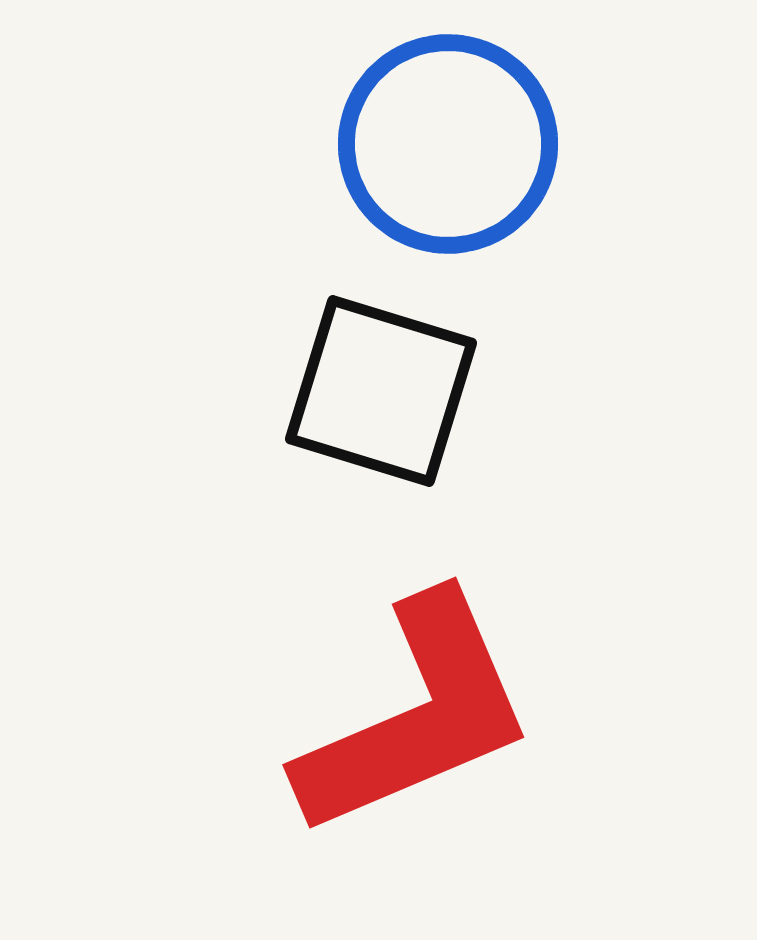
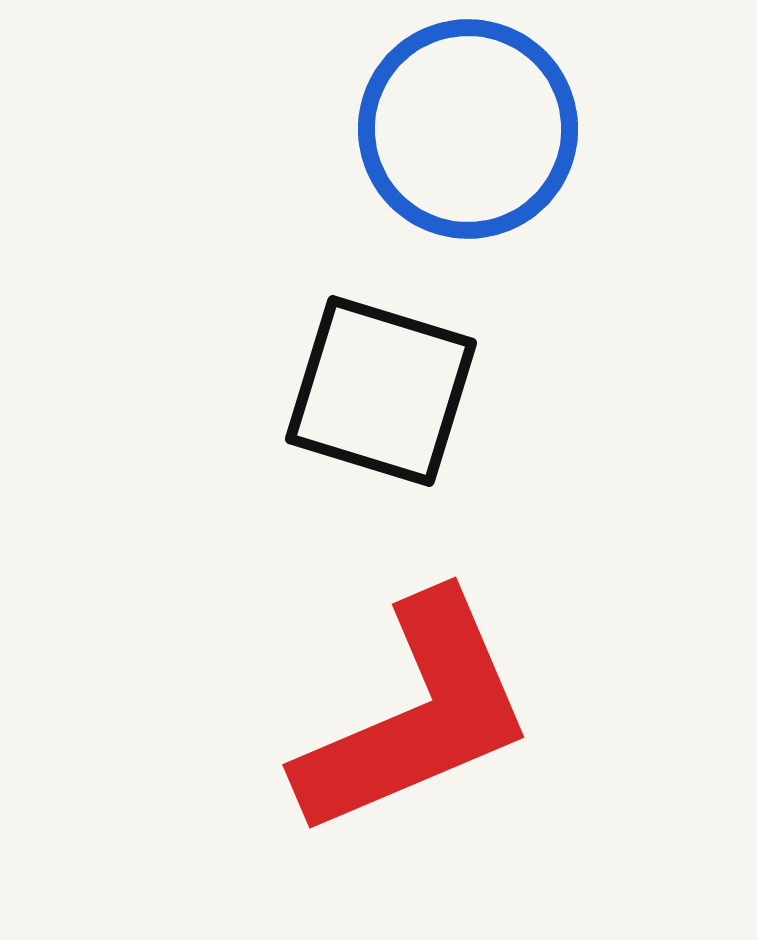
blue circle: moved 20 px right, 15 px up
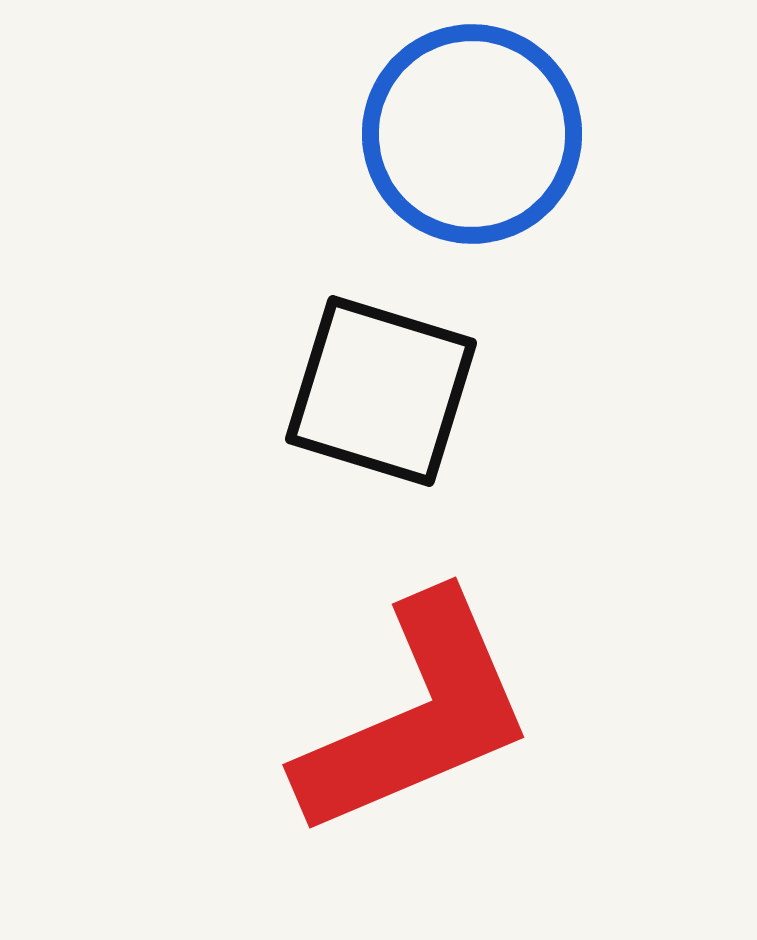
blue circle: moved 4 px right, 5 px down
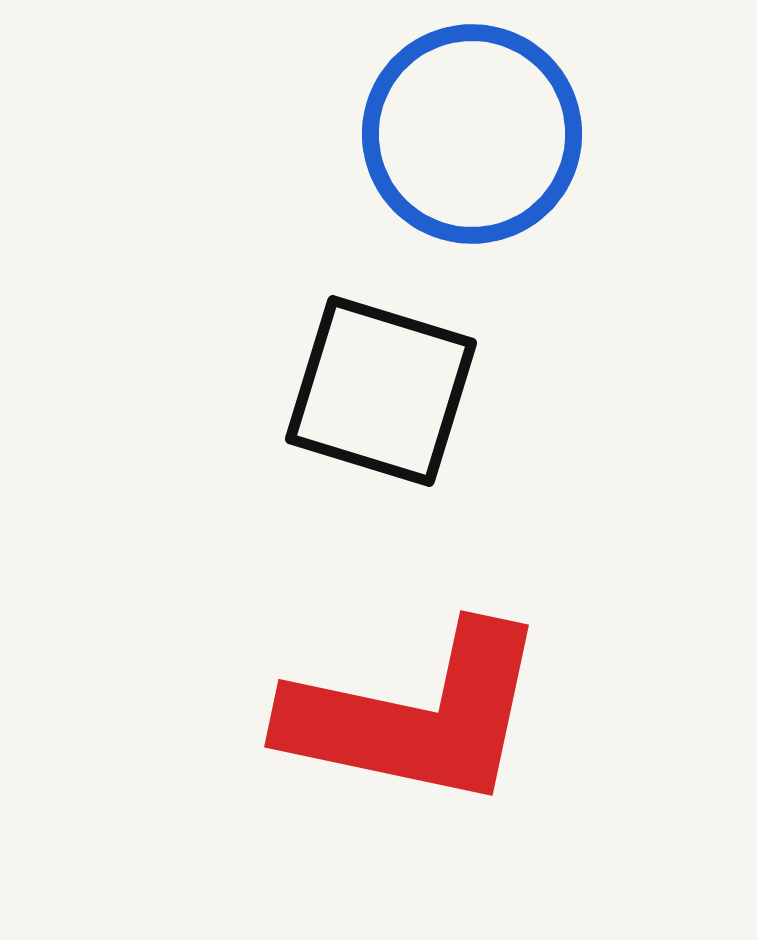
red L-shape: rotated 35 degrees clockwise
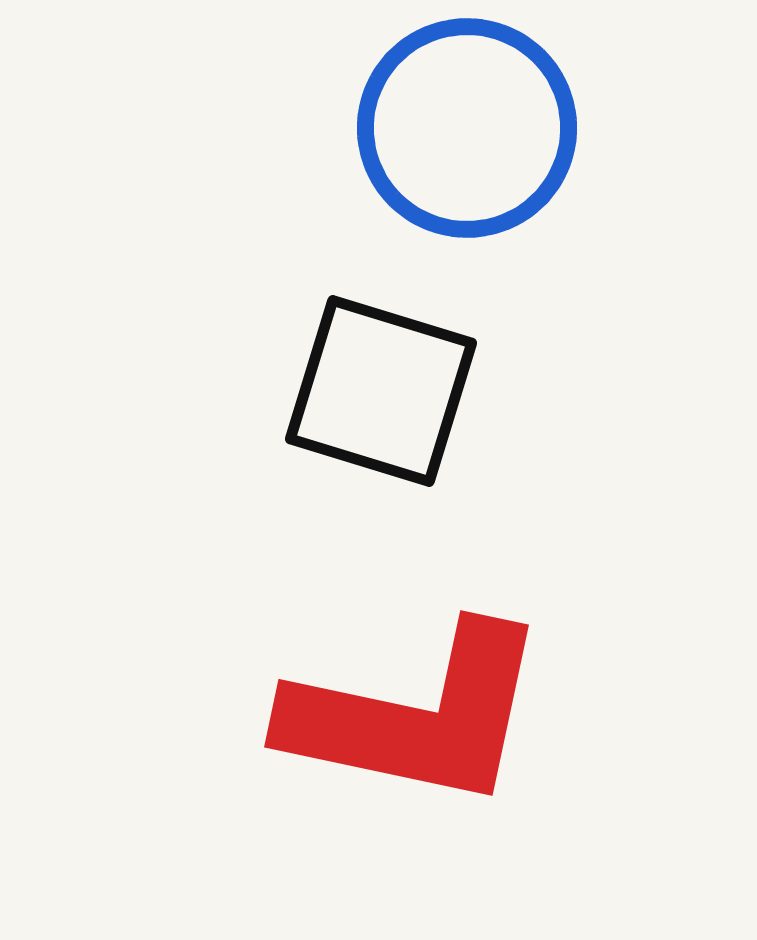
blue circle: moved 5 px left, 6 px up
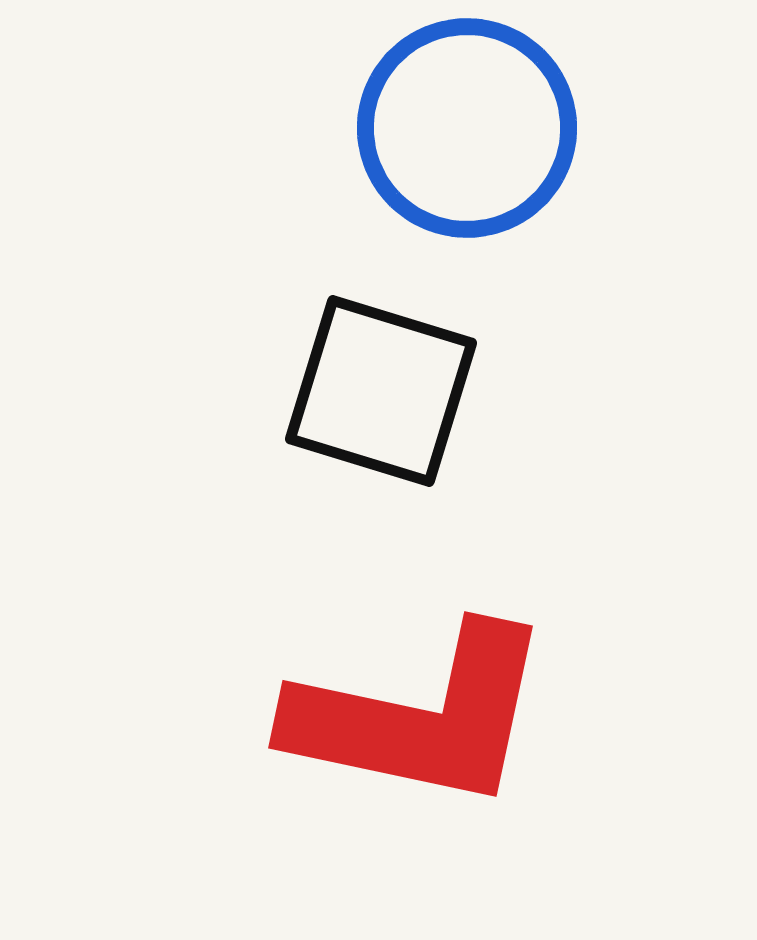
red L-shape: moved 4 px right, 1 px down
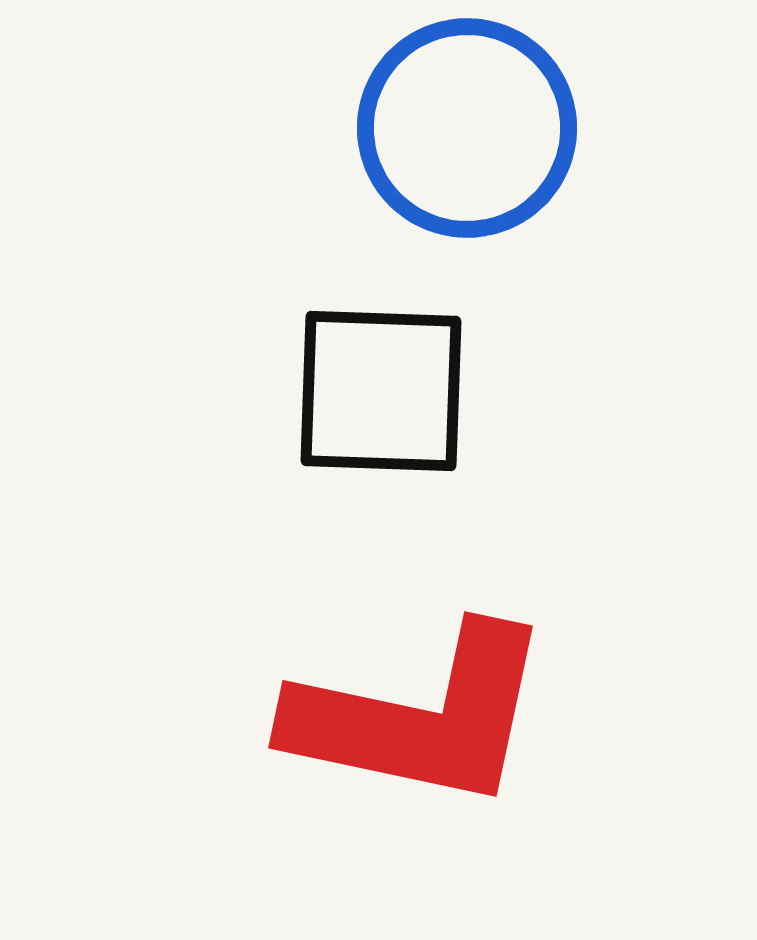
black square: rotated 15 degrees counterclockwise
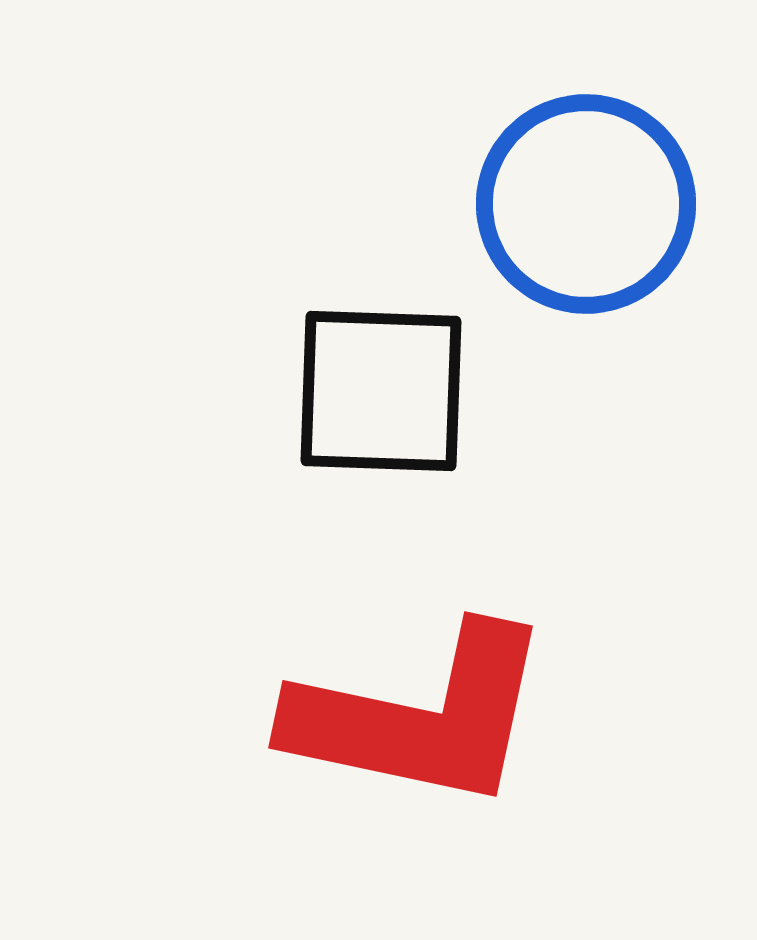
blue circle: moved 119 px right, 76 px down
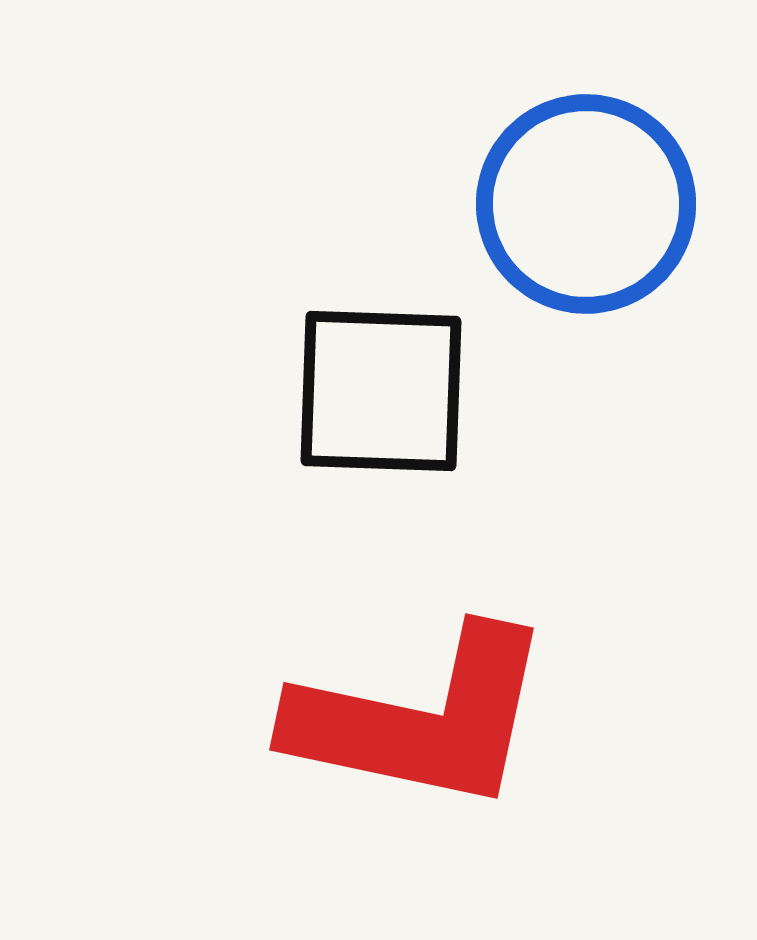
red L-shape: moved 1 px right, 2 px down
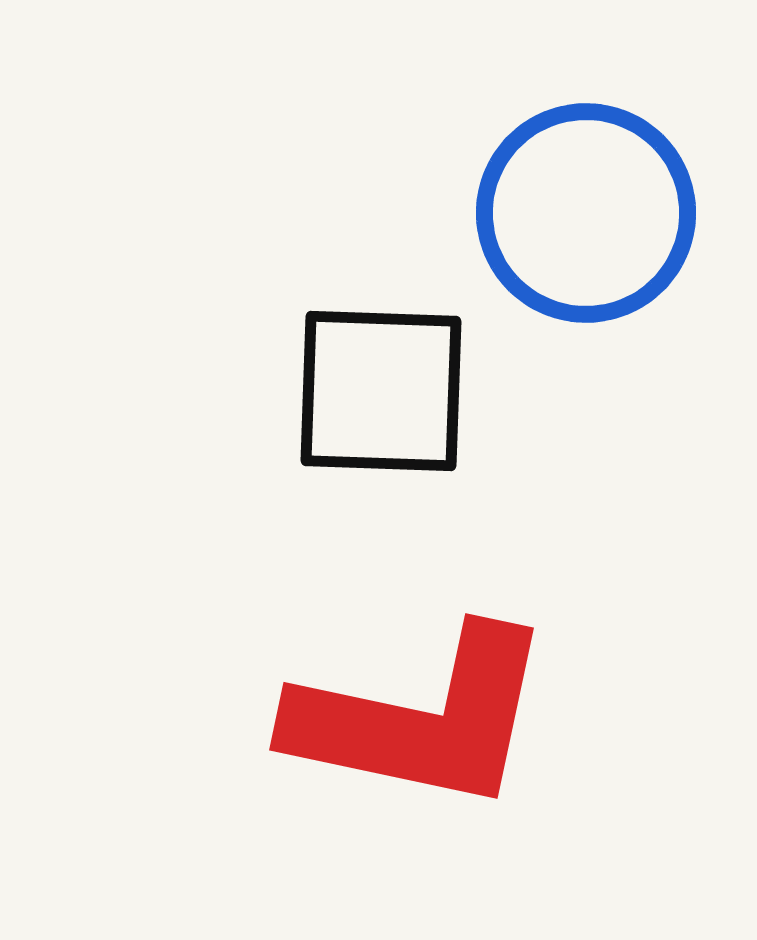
blue circle: moved 9 px down
